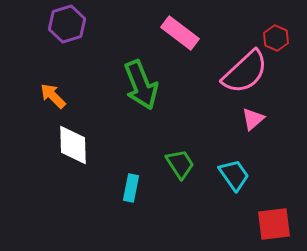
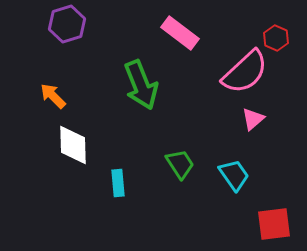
cyan rectangle: moved 13 px left, 5 px up; rotated 16 degrees counterclockwise
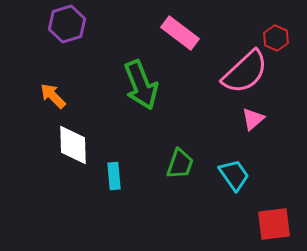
green trapezoid: rotated 52 degrees clockwise
cyan rectangle: moved 4 px left, 7 px up
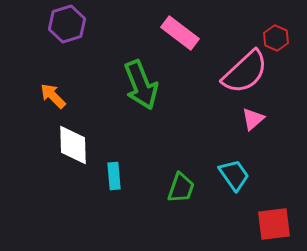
green trapezoid: moved 1 px right, 24 px down
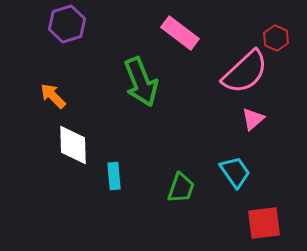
green arrow: moved 3 px up
cyan trapezoid: moved 1 px right, 3 px up
red square: moved 10 px left, 1 px up
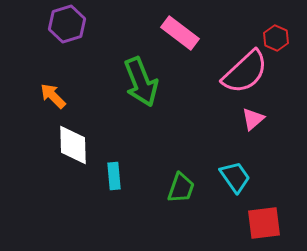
cyan trapezoid: moved 5 px down
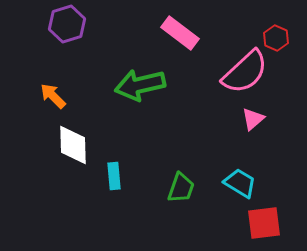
green arrow: moved 1 px left, 3 px down; rotated 99 degrees clockwise
cyan trapezoid: moved 5 px right, 6 px down; rotated 24 degrees counterclockwise
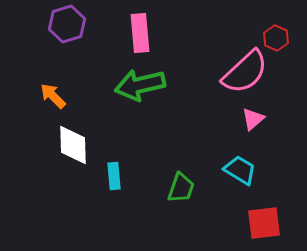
pink rectangle: moved 40 px left; rotated 48 degrees clockwise
cyan trapezoid: moved 13 px up
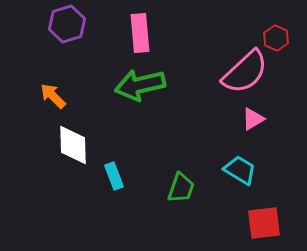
pink triangle: rotated 10 degrees clockwise
cyan rectangle: rotated 16 degrees counterclockwise
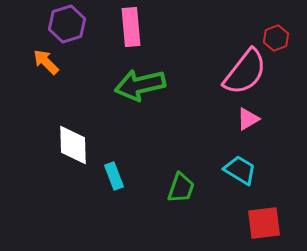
pink rectangle: moved 9 px left, 6 px up
red hexagon: rotated 15 degrees clockwise
pink semicircle: rotated 9 degrees counterclockwise
orange arrow: moved 7 px left, 34 px up
pink triangle: moved 5 px left
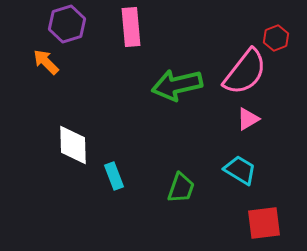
green arrow: moved 37 px right
